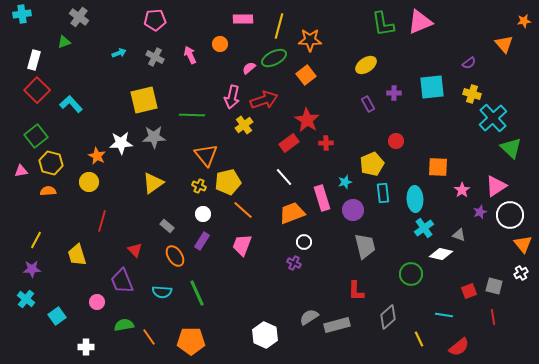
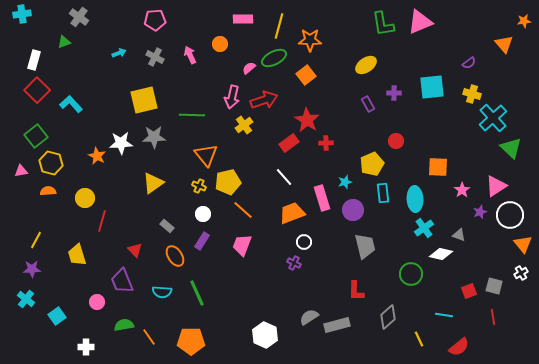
yellow circle at (89, 182): moved 4 px left, 16 px down
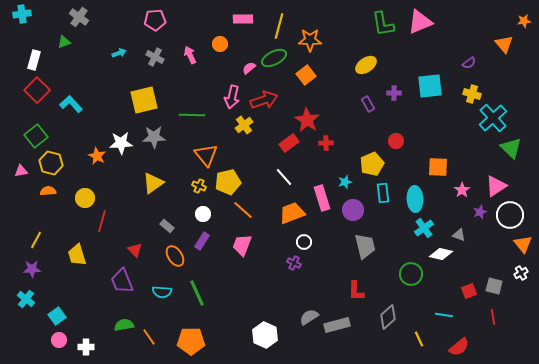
cyan square at (432, 87): moved 2 px left, 1 px up
pink circle at (97, 302): moved 38 px left, 38 px down
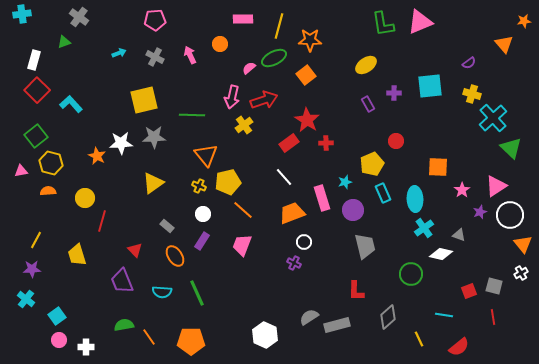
cyan rectangle at (383, 193): rotated 18 degrees counterclockwise
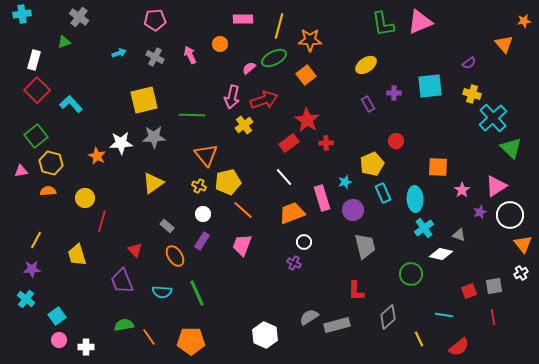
gray square at (494, 286): rotated 24 degrees counterclockwise
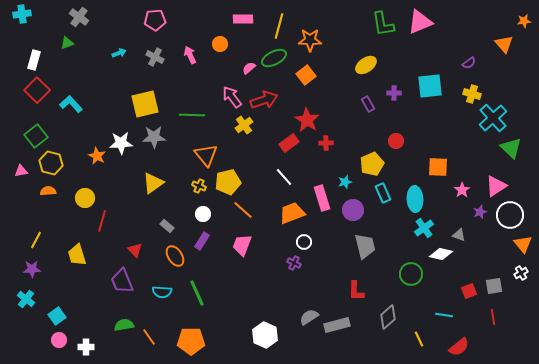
green triangle at (64, 42): moved 3 px right, 1 px down
pink arrow at (232, 97): rotated 130 degrees clockwise
yellow square at (144, 100): moved 1 px right, 4 px down
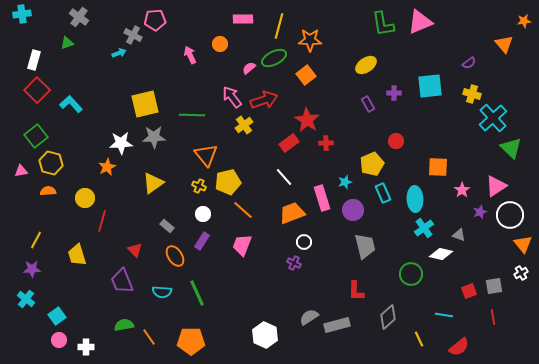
gray cross at (155, 57): moved 22 px left, 22 px up
orange star at (97, 156): moved 10 px right, 11 px down; rotated 18 degrees clockwise
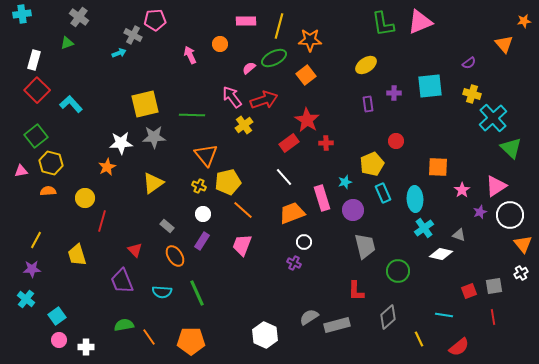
pink rectangle at (243, 19): moved 3 px right, 2 px down
purple rectangle at (368, 104): rotated 21 degrees clockwise
green circle at (411, 274): moved 13 px left, 3 px up
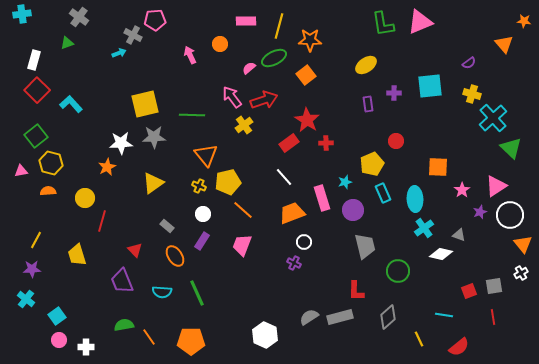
orange star at (524, 21): rotated 16 degrees clockwise
gray rectangle at (337, 325): moved 3 px right, 8 px up
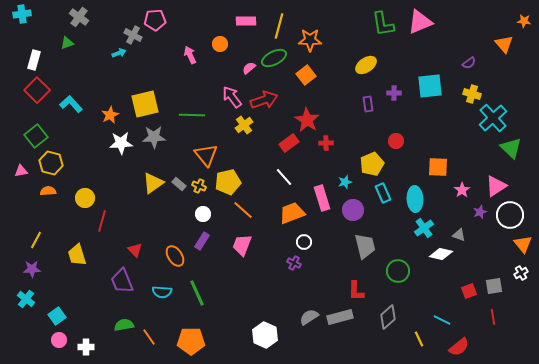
orange star at (107, 167): moved 3 px right, 52 px up
gray rectangle at (167, 226): moved 12 px right, 42 px up
cyan line at (444, 315): moved 2 px left, 5 px down; rotated 18 degrees clockwise
